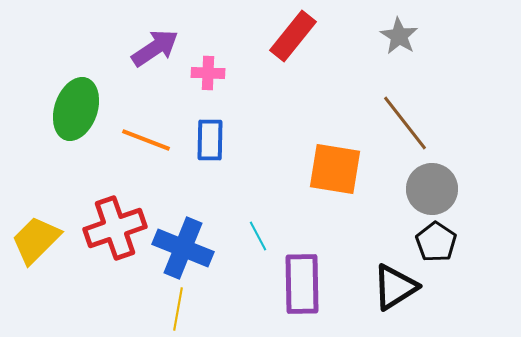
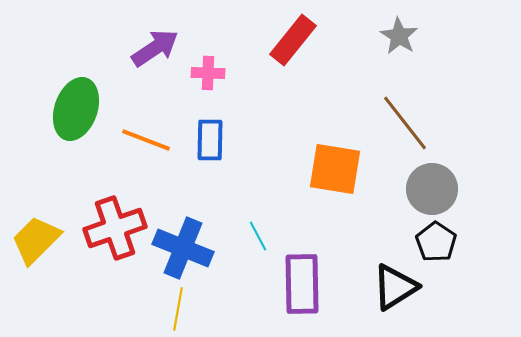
red rectangle: moved 4 px down
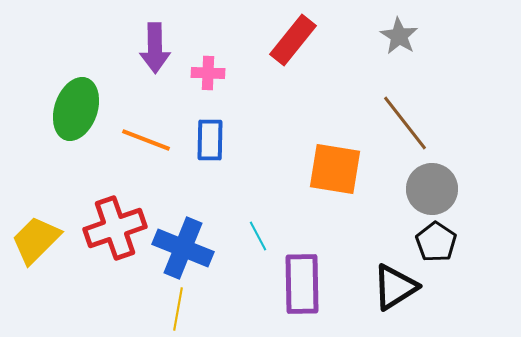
purple arrow: rotated 123 degrees clockwise
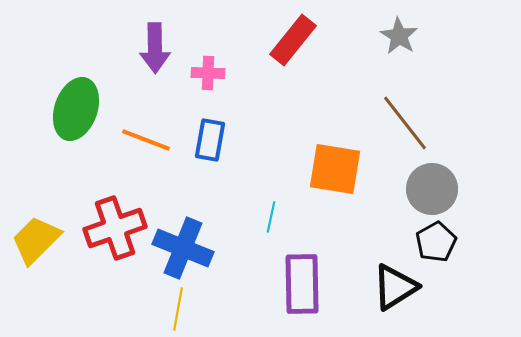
blue rectangle: rotated 9 degrees clockwise
cyan line: moved 13 px right, 19 px up; rotated 40 degrees clockwise
black pentagon: rotated 9 degrees clockwise
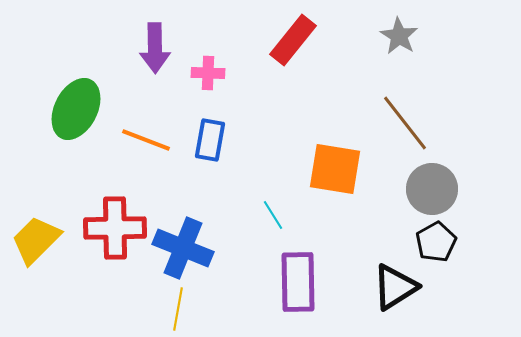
green ellipse: rotated 8 degrees clockwise
cyan line: moved 2 px right, 2 px up; rotated 44 degrees counterclockwise
red cross: rotated 18 degrees clockwise
purple rectangle: moved 4 px left, 2 px up
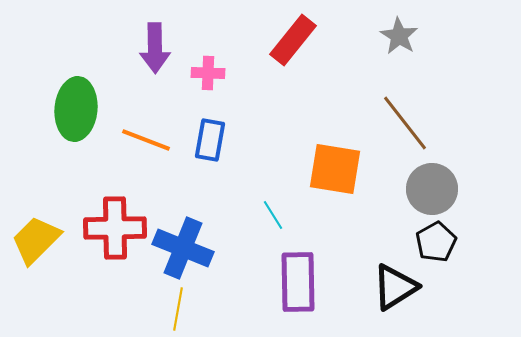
green ellipse: rotated 22 degrees counterclockwise
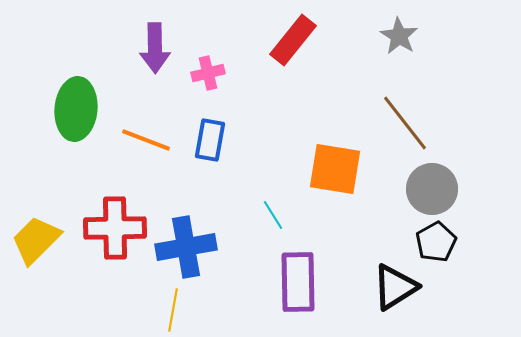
pink cross: rotated 16 degrees counterclockwise
blue cross: moved 3 px right, 1 px up; rotated 32 degrees counterclockwise
yellow line: moved 5 px left, 1 px down
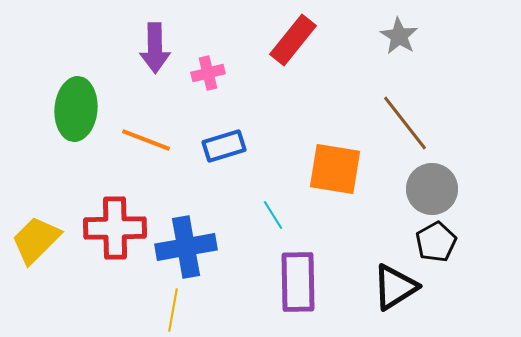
blue rectangle: moved 14 px right, 6 px down; rotated 63 degrees clockwise
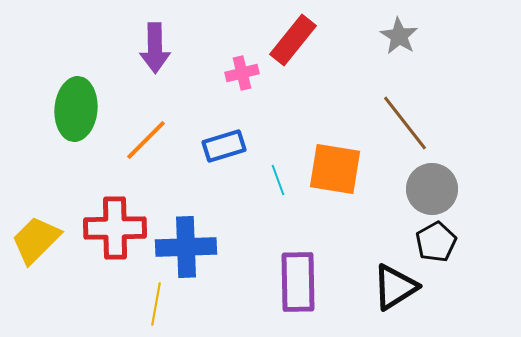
pink cross: moved 34 px right
orange line: rotated 66 degrees counterclockwise
cyan line: moved 5 px right, 35 px up; rotated 12 degrees clockwise
blue cross: rotated 8 degrees clockwise
yellow line: moved 17 px left, 6 px up
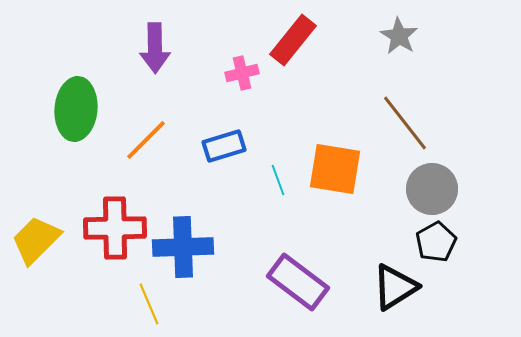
blue cross: moved 3 px left
purple rectangle: rotated 52 degrees counterclockwise
yellow line: moved 7 px left; rotated 33 degrees counterclockwise
